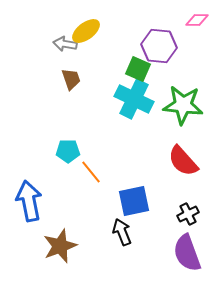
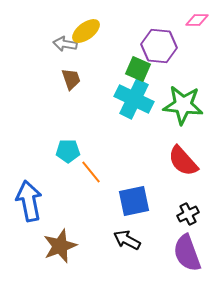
black arrow: moved 5 px right, 8 px down; rotated 40 degrees counterclockwise
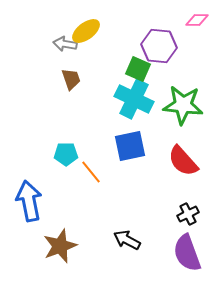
cyan pentagon: moved 2 px left, 3 px down
blue square: moved 4 px left, 55 px up
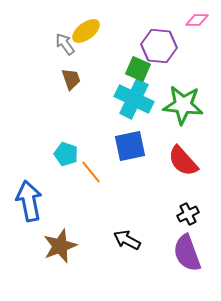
gray arrow: rotated 45 degrees clockwise
cyan pentagon: rotated 20 degrees clockwise
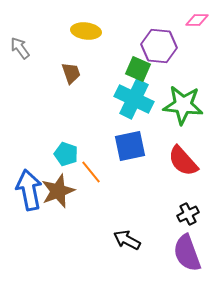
yellow ellipse: rotated 44 degrees clockwise
gray arrow: moved 45 px left, 4 px down
brown trapezoid: moved 6 px up
blue arrow: moved 11 px up
brown star: moved 2 px left, 55 px up
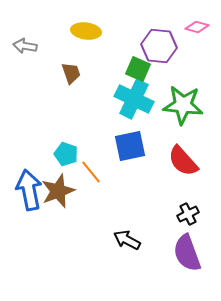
pink diamond: moved 7 px down; rotated 15 degrees clockwise
gray arrow: moved 5 px right, 2 px up; rotated 45 degrees counterclockwise
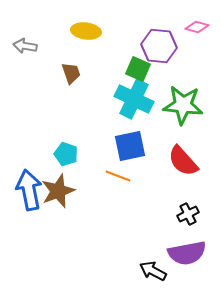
orange line: moved 27 px right, 4 px down; rotated 30 degrees counterclockwise
black arrow: moved 26 px right, 31 px down
purple semicircle: rotated 81 degrees counterclockwise
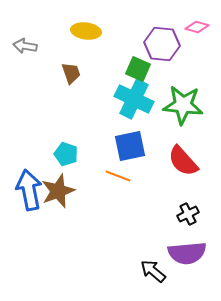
purple hexagon: moved 3 px right, 2 px up
purple semicircle: rotated 6 degrees clockwise
black arrow: rotated 12 degrees clockwise
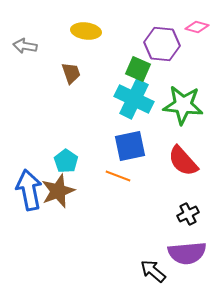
cyan pentagon: moved 7 px down; rotated 15 degrees clockwise
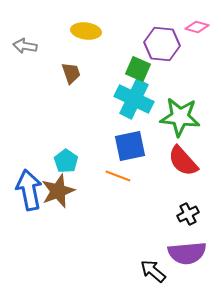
green star: moved 3 px left, 12 px down
